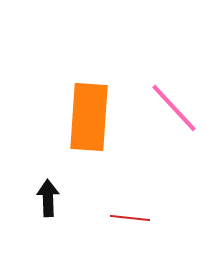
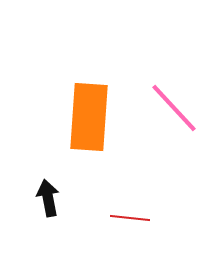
black arrow: rotated 9 degrees counterclockwise
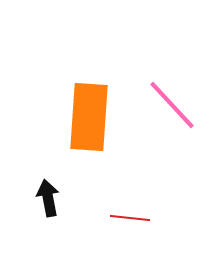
pink line: moved 2 px left, 3 px up
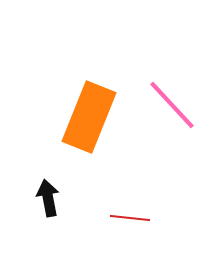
orange rectangle: rotated 18 degrees clockwise
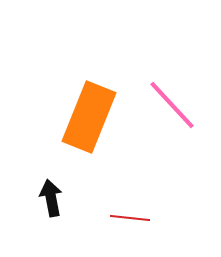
black arrow: moved 3 px right
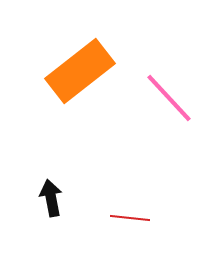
pink line: moved 3 px left, 7 px up
orange rectangle: moved 9 px left, 46 px up; rotated 30 degrees clockwise
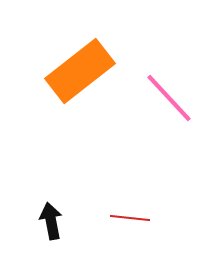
black arrow: moved 23 px down
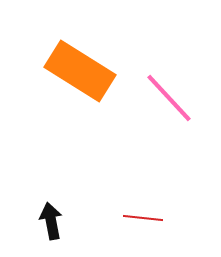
orange rectangle: rotated 70 degrees clockwise
red line: moved 13 px right
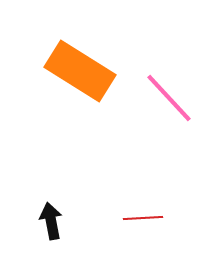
red line: rotated 9 degrees counterclockwise
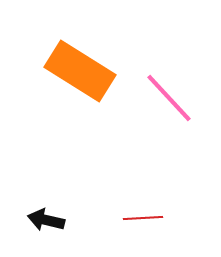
black arrow: moved 5 px left, 1 px up; rotated 66 degrees counterclockwise
